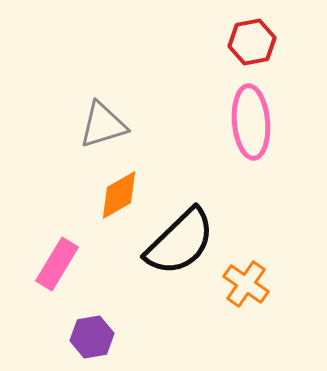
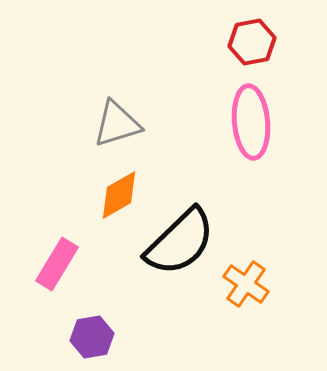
gray triangle: moved 14 px right, 1 px up
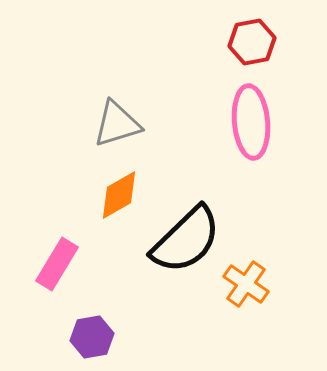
black semicircle: moved 6 px right, 2 px up
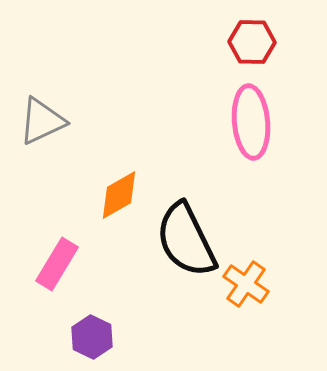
red hexagon: rotated 12 degrees clockwise
gray triangle: moved 75 px left, 3 px up; rotated 8 degrees counterclockwise
black semicircle: rotated 108 degrees clockwise
purple hexagon: rotated 24 degrees counterclockwise
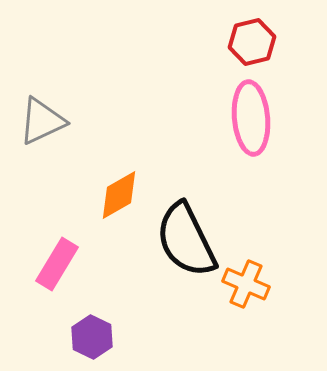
red hexagon: rotated 15 degrees counterclockwise
pink ellipse: moved 4 px up
orange cross: rotated 12 degrees counterclockwise
